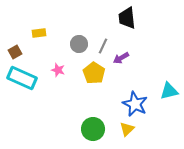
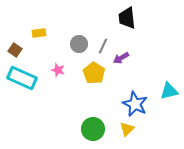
brown square: moved 2 px up; rotated 24 degrees counterclockwise
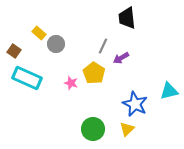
yellow rectangle: rotated 48 degrees clockwise
gray circle: moved 23 px left
brown square: moved 1 px left, 1 px down
pink star: moved 13 px right, 13 px down
cyan rectangle: moved 5 px right
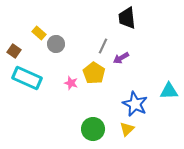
cyan triangle: rotated 12 degrees clockwise
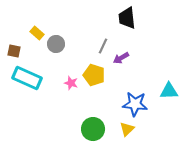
yellow rectangle: moved 2 px left
brown square: rotated 24 degrees counterclockwise
yellow pentagon: moved 2 px down; rotated 15 degrees counterclockwise
blue star: rotated 20 degrees counterclockwise
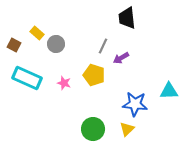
brown square: moved 6 px up; rotated 16 degrees clockwise
pink star: moved 7 px left
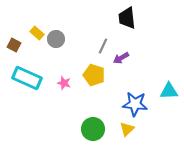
gray circle: moved 5 px up
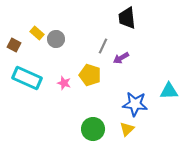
yellow pentagon: moved 4 px left
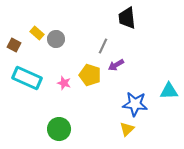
purple arrow: moved 5 px left, 7 px down
green circle: moved 34 px left
